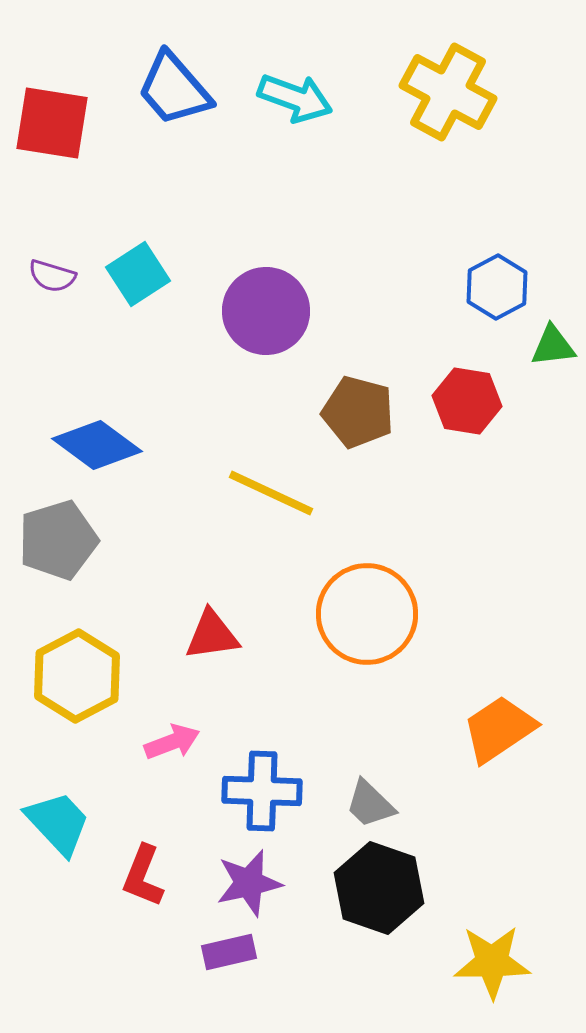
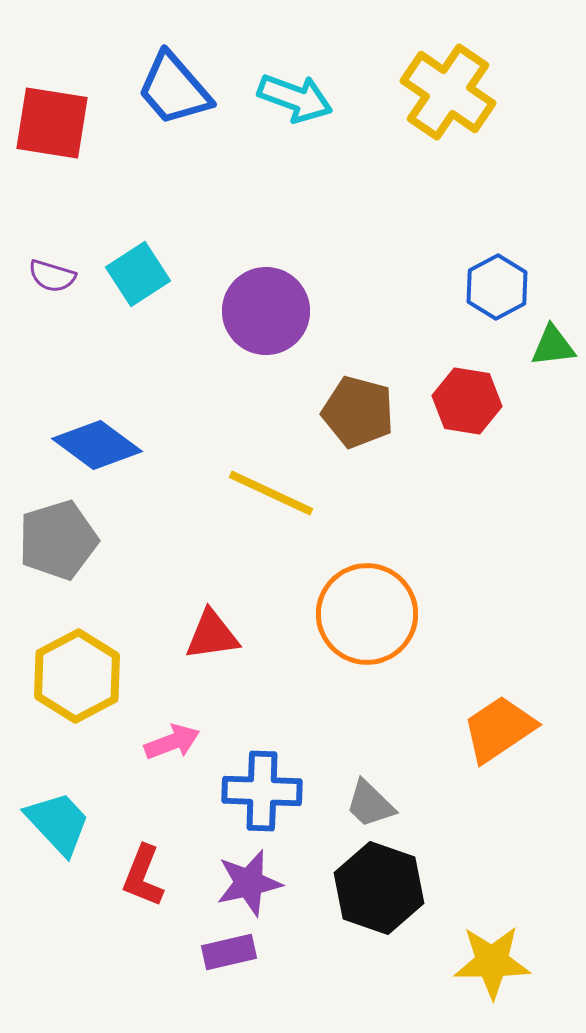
yellow cross: rotated 6 degrees clockwise
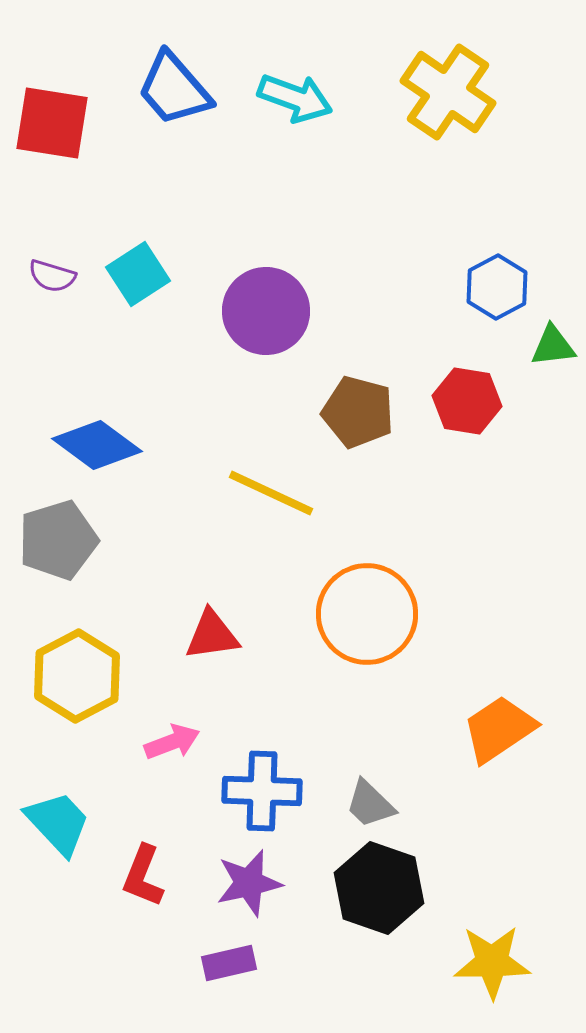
purple rectangle: moved 11 px down
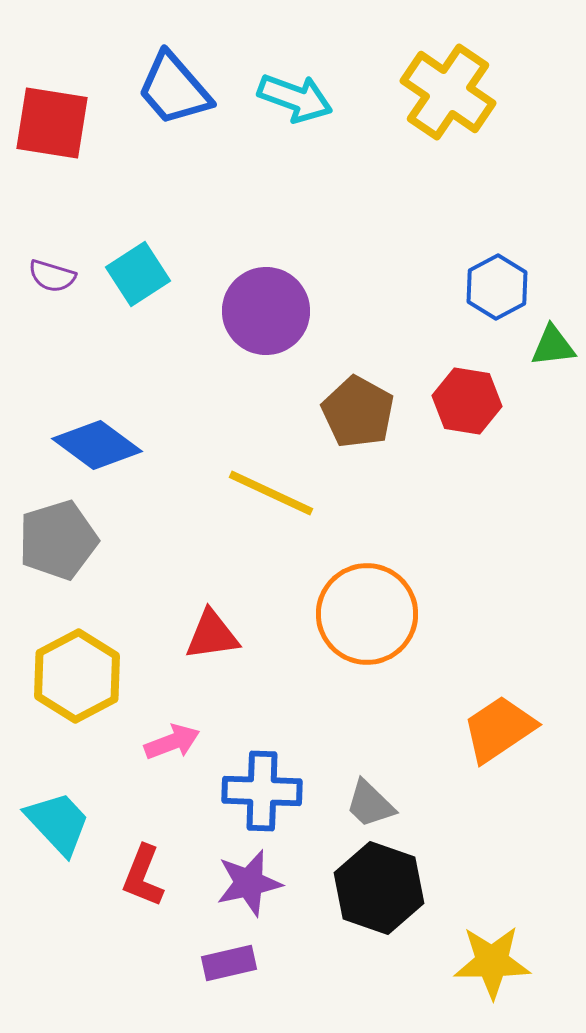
brown pentagon: rotated 14 degrees clockwise
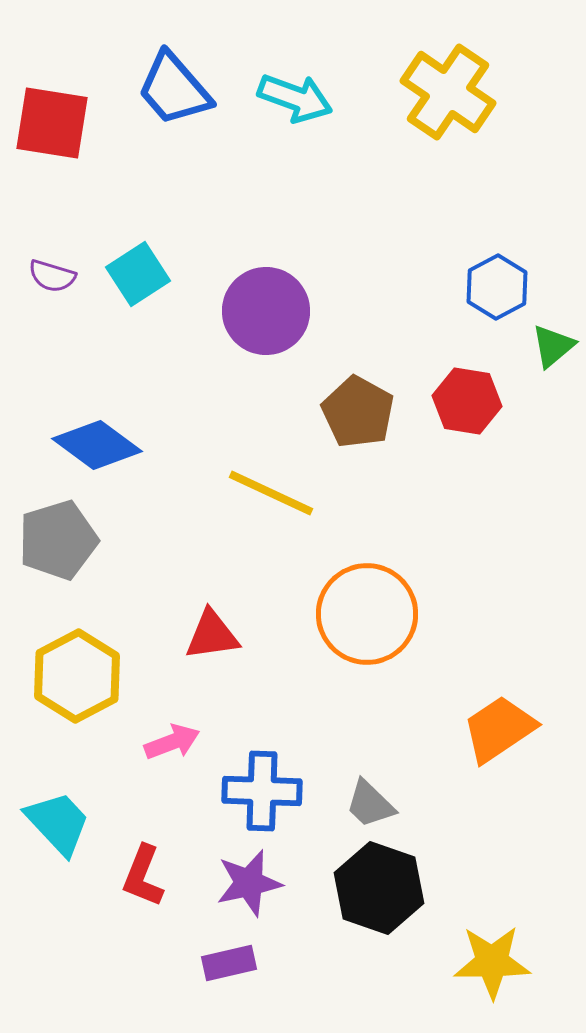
green triangle: rotated 33 degrees counterclockwise
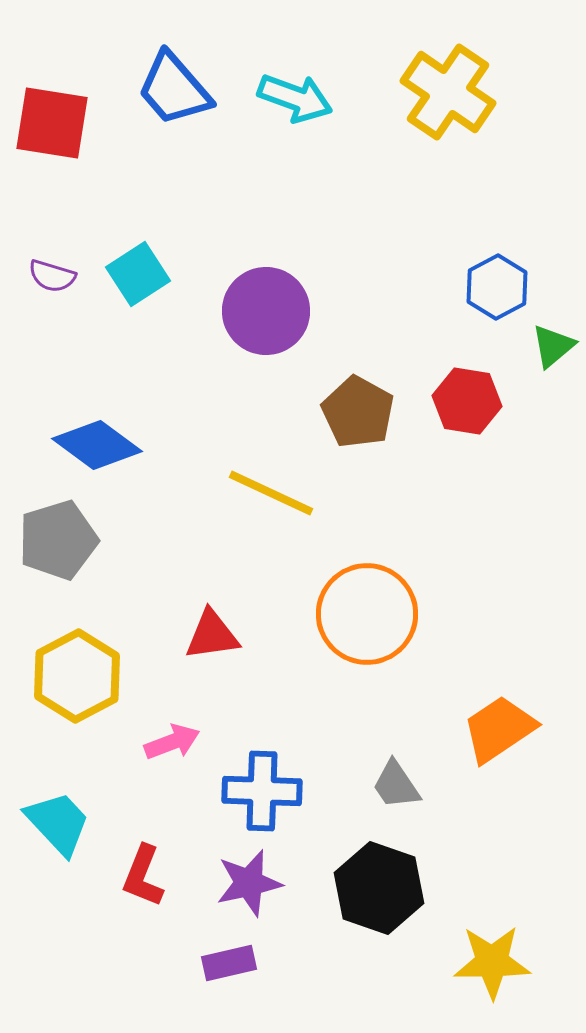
gray trapezoid: moved 26 px right, 19 px up; rotated 12 degrees clockwise
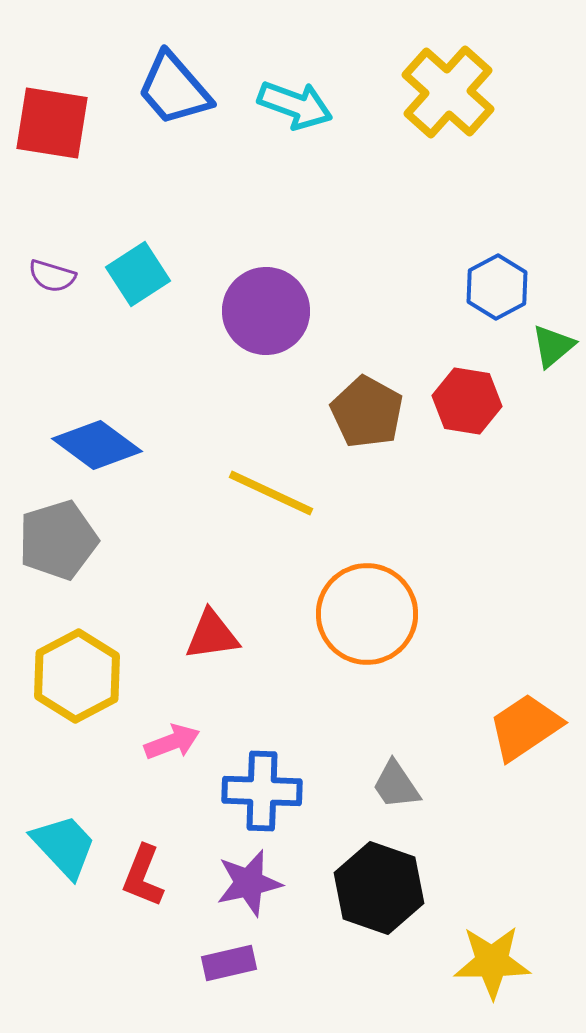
yellow cross: rotated 8 degrees clockwise
cyan arrow: moved 7 px down
brown pentagon: moved 9 px right
orange trapezoid: moved 26 px right, 2 px up
cyan trapezoid: moved 6 px right, 23 px down
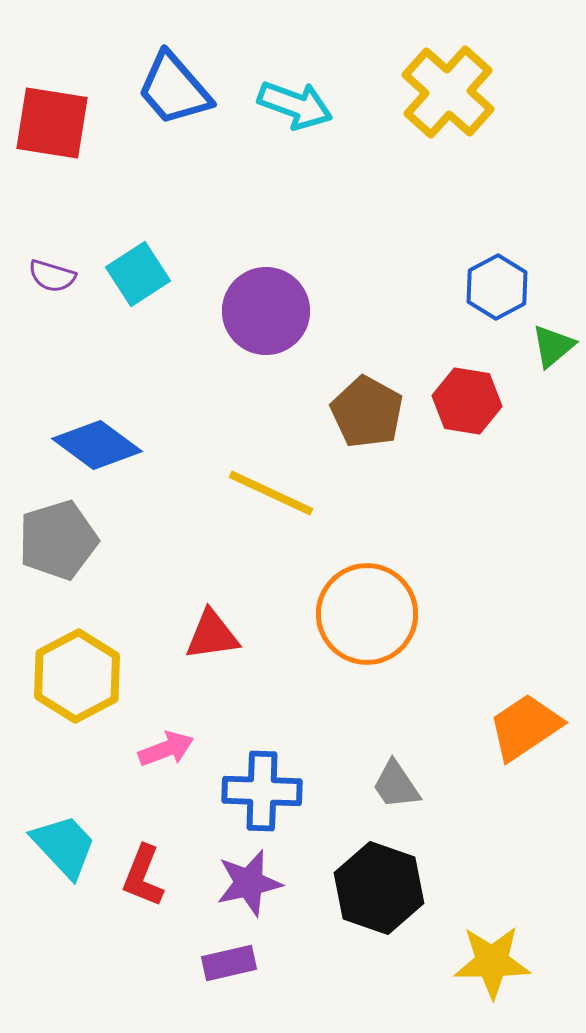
pink arrow: moved 6 px left, 7 px down
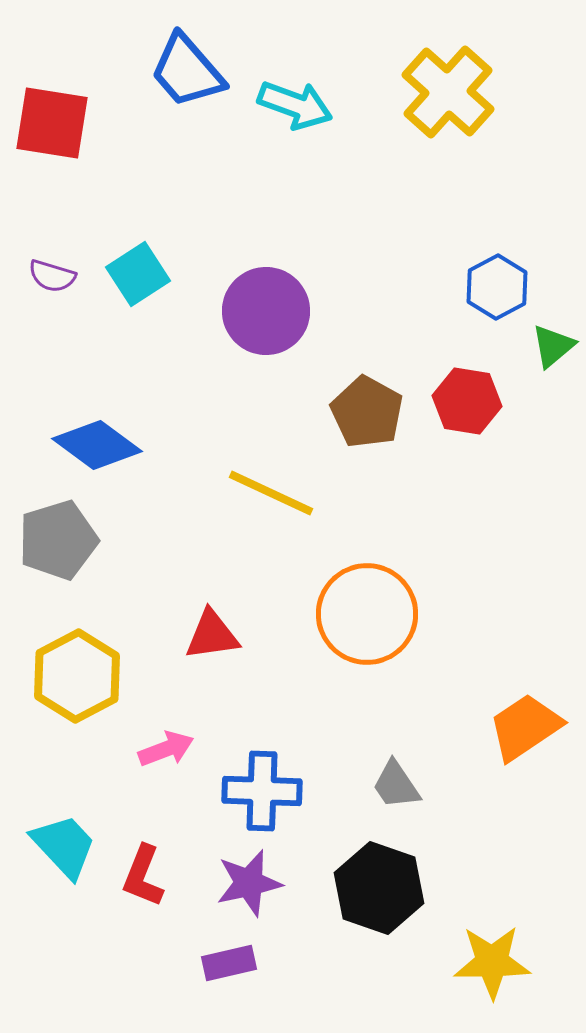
blue trapezoid: moved 13 px right, 18 px up
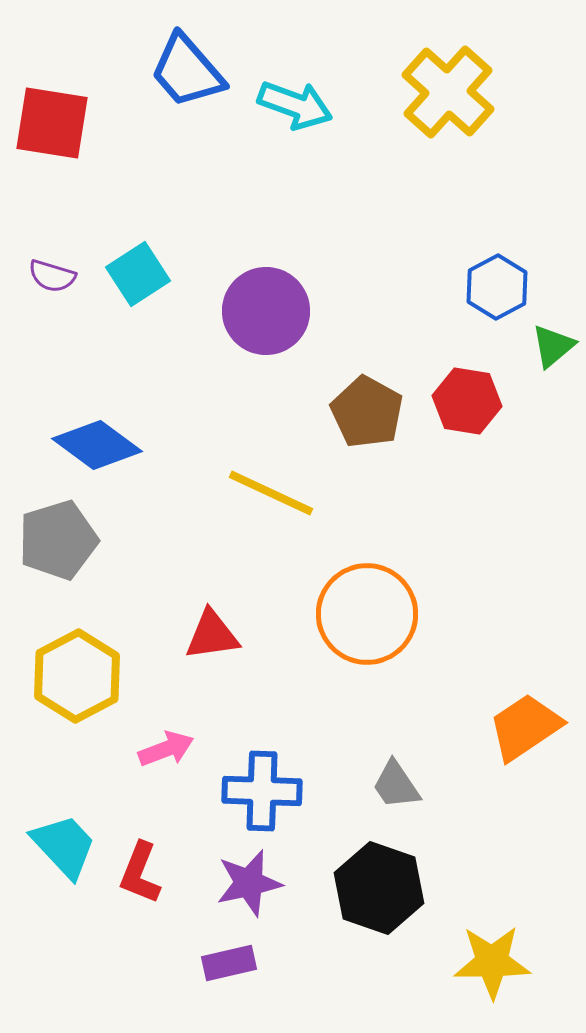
red L-shape: moved 3 px left, 3 px up
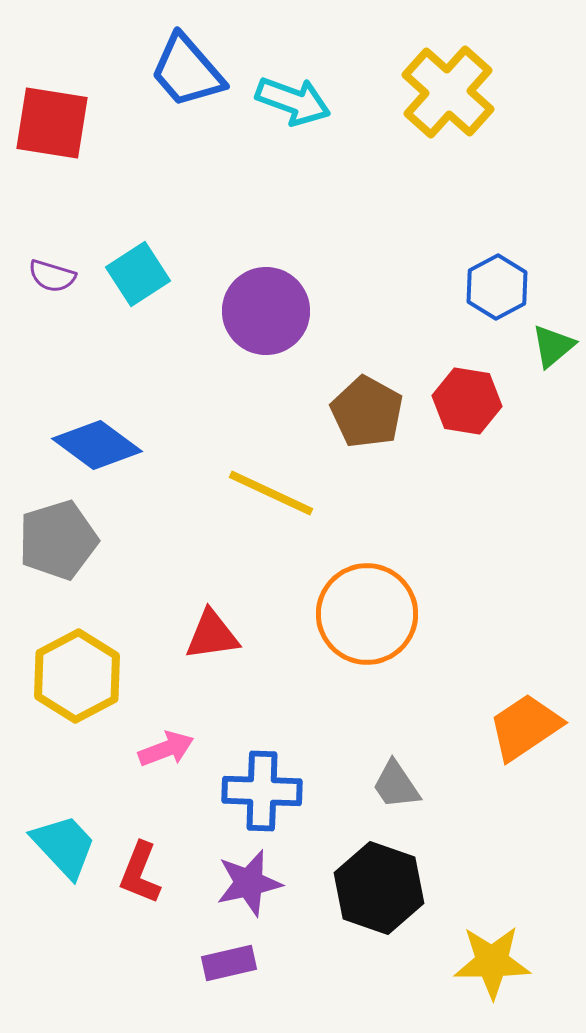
cyan arrow: moved 2 px left, 4 px up
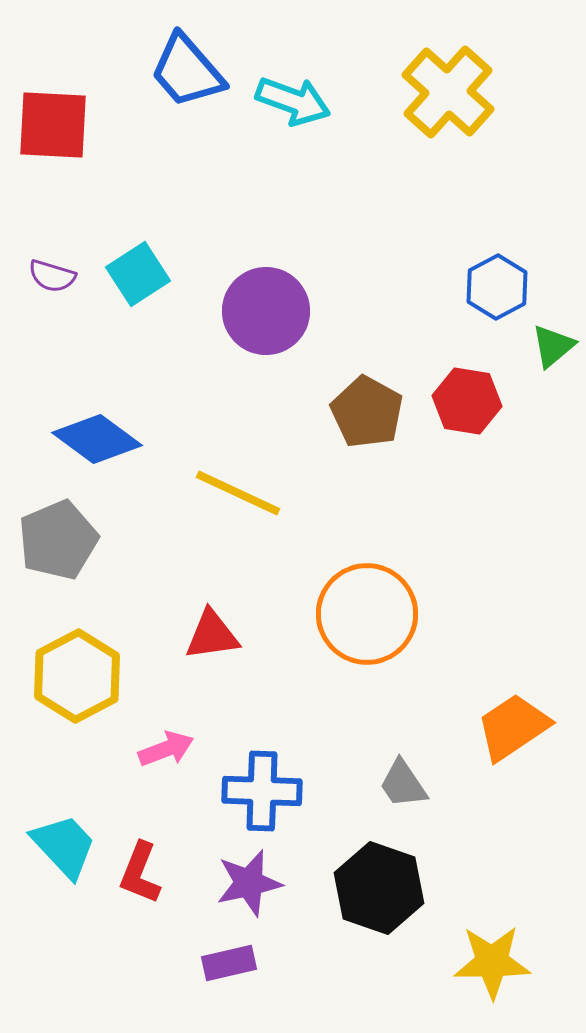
red square: moved 1 px right, 2 px down; rotated 6 degrees counterclockwise
blue diamond: moved 6 px up
yellow line: moved 33 px left
gray pentagon: rotated 6 degrees counterclockwise
orange trapezoid: moved 12 px left
gray trapezoid: moved 7 px right, 1 px up
